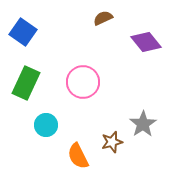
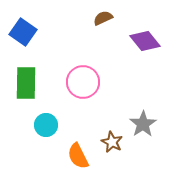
purple diamond: moved 1 px left, 1 px up
green rectangle: rotated 24 degrees counterclockwise
brown star: rotated 30 degrees counterclockwise
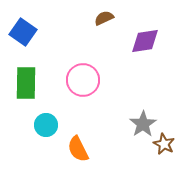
brown semicircle: moved 1 px right
purple diamond: rotated 60 degrees counterclockwise
pink circle: moved 2 px up
brown star: moved 52 px right, 2 px down
orange semicircle: moved 7 px up
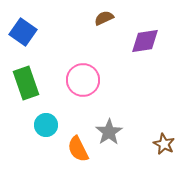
green rectangle: rotated 20 degrees counterclockwise
gray star: moved 34 px left, 8 px down
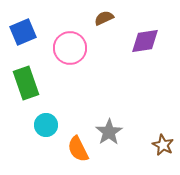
blue square: rotated 32 degrees clockwise
pink circle: moved 13 px left, 32 px up
brown star: moved 1 px left, 1 px down
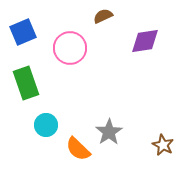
brown semicircle: moved 1 px left, 2 px up
orange semicircle: rotated 20 degrees counterclockwise
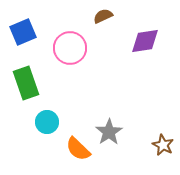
cyan circle: moved 1 px right, 3 px up
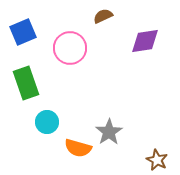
brown star: moved 6 px left, 15 px down
orange semicircle: moved 1 px up; rotated 28 degrees counterclockwise
